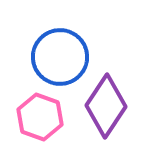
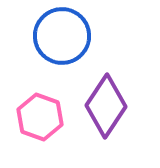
blue circle: moved 2 px right, 21 px up
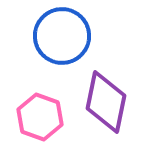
purple diamond: moved 4 px up; rotated 22 degrees counterclockwise
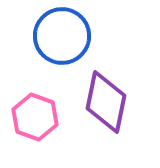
pink hexagon: moved 5 px left
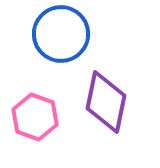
blue circle: moved 1 px left, 2 px up
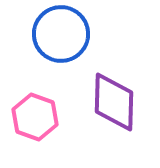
purple diamond: moved 8 px right; rotated 10 degrees counterclockwise
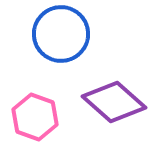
purple diamond: rotated 50 degrees counterclockwise
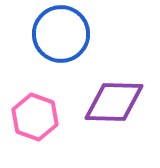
purple diamond: rotated 40 degrees counterclockwise
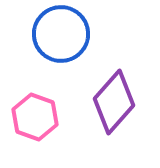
purple diamond: rotated 50 degrees counterclockwise
